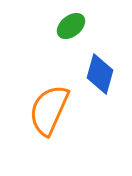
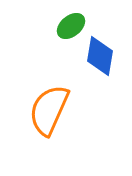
blue diamond: moved 18 px up; rotated 6 degrees counterclockwise
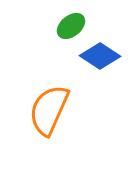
blue diamond: rotated 66 degrees counterclockwise
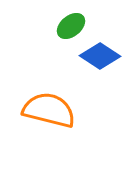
orange semicircle: rotated 80 degrees clockwise
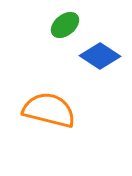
green ellipse: moved 6 px left, 1 px up
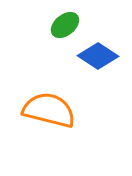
blue diamond: moved 2 px left
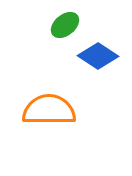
orange semicircle: rotated 14 degrees counterclockwise
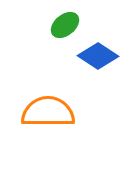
orange semicircle: moved 1 px left, 2 px down
